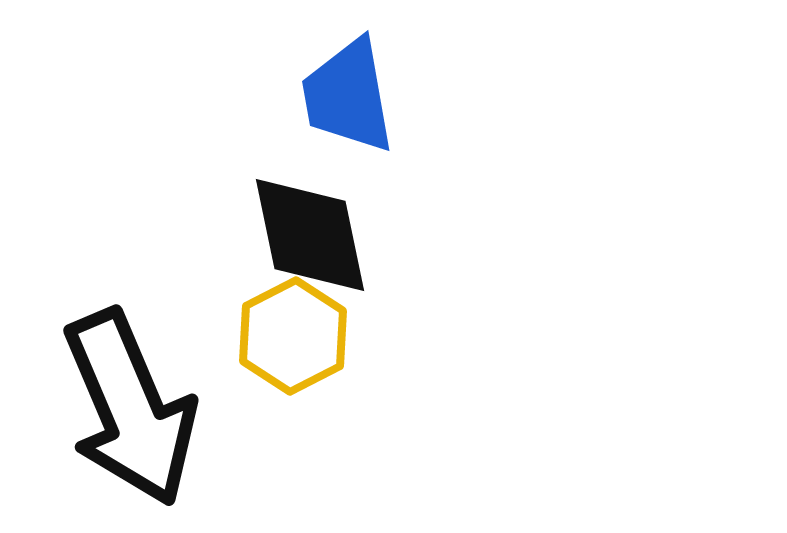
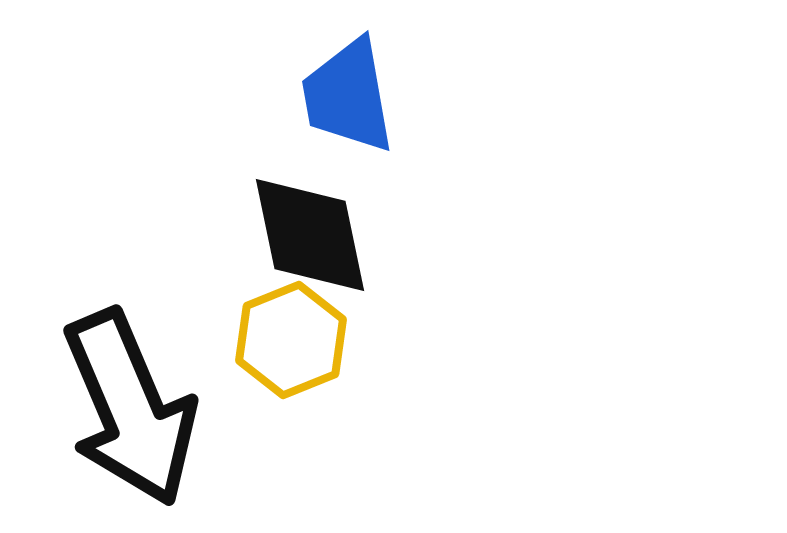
yellow hexagon: moved 2 px left, 4 px down; rotated 5 degrees clockwise
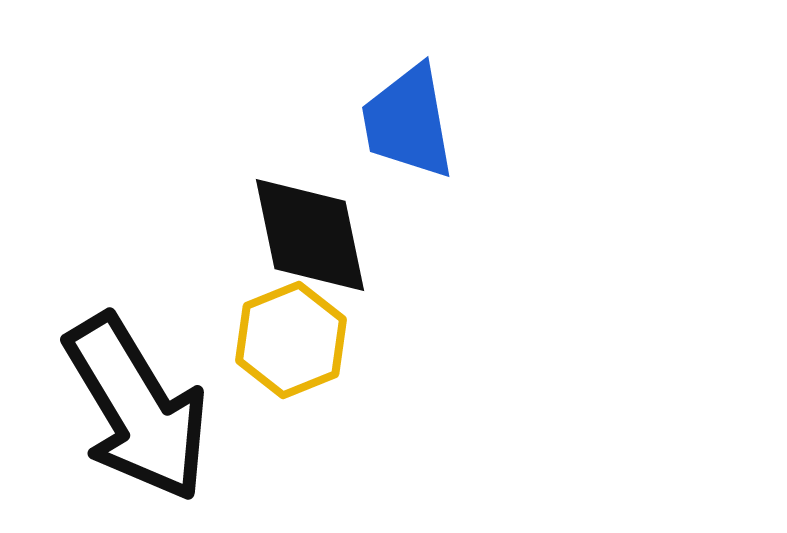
blue trapezoid: moved 60 px right, 26 px down
black arrow: moved 7 px right; rotated 8 degrees counterclockwise
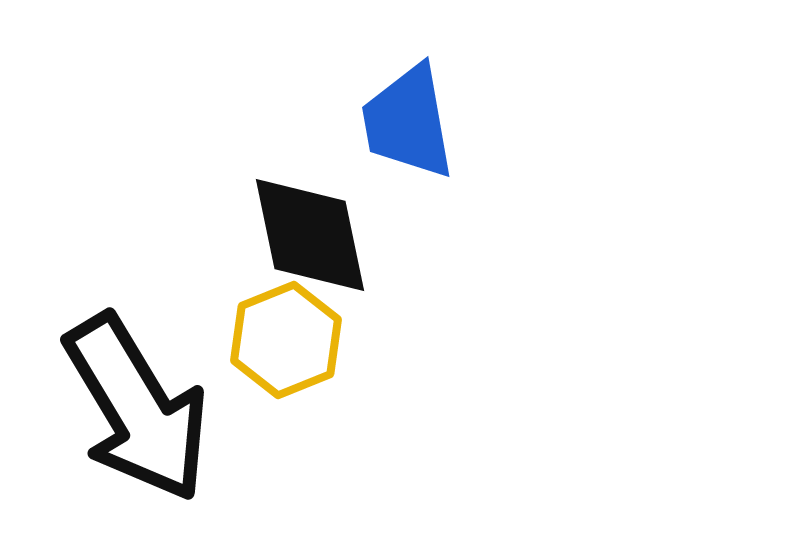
yellow hexagon: moved 5 px left
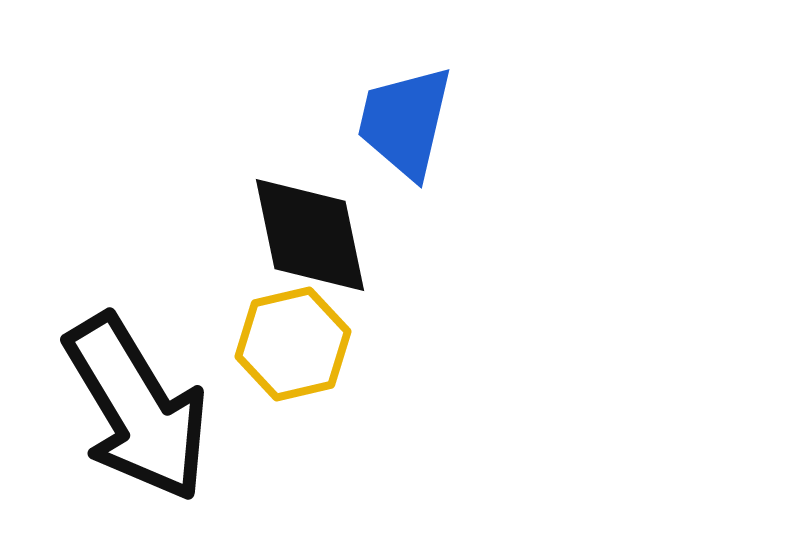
blue trapezoid: moved 3 px left; rotated 23 degrees clockwise
yellow hexagon: moved 7 px right, 4 px down; rotated 9 degrees clockwise
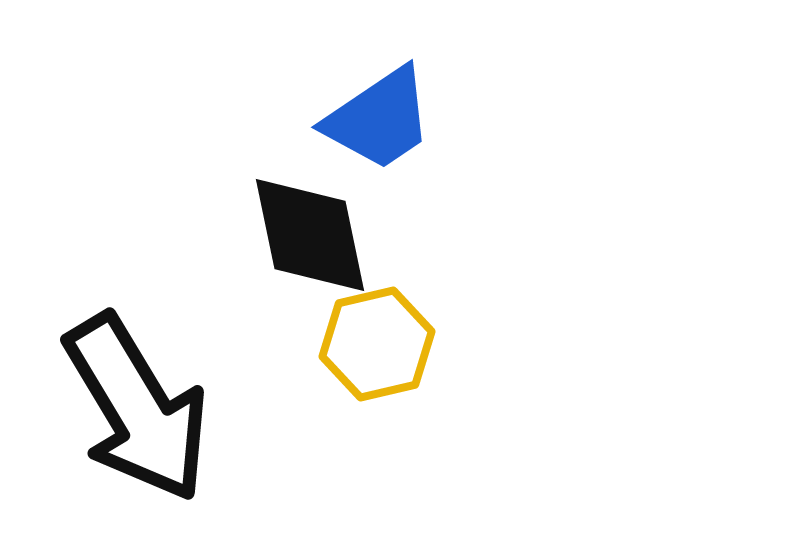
blue trapezoid: moved 26 px left, 3 px up; rotated 137 degrees counterclockwise
yellow hexagon: moved 84 px right
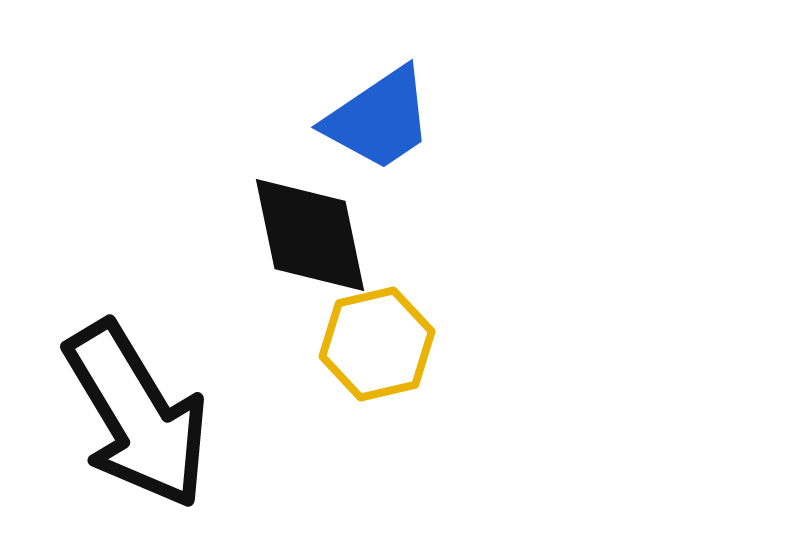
black arrow: moved 7 px down
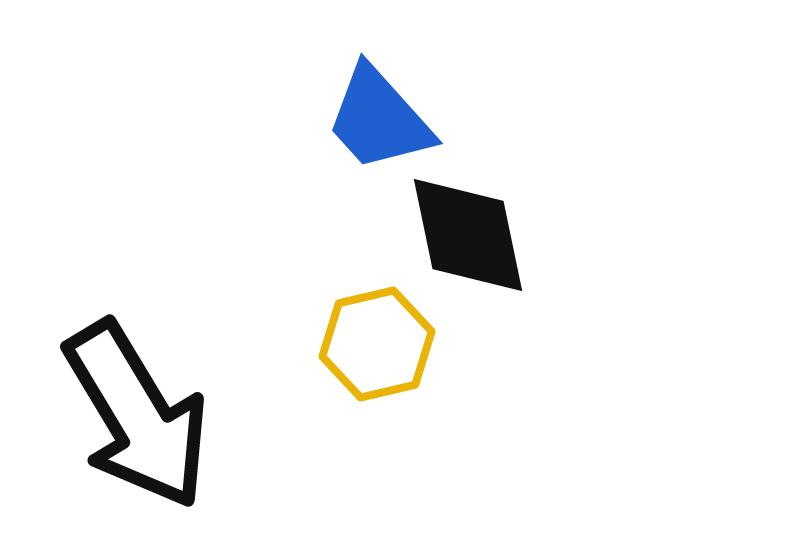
blue trapezoid: rotated 82 degrees clockwise
black diamond: moved 158 px right
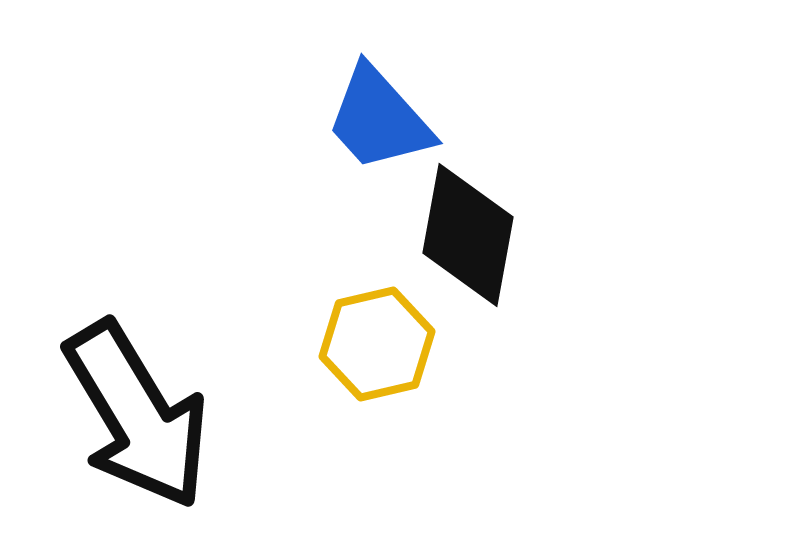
black diamond: rotated 22 degrees clockwise
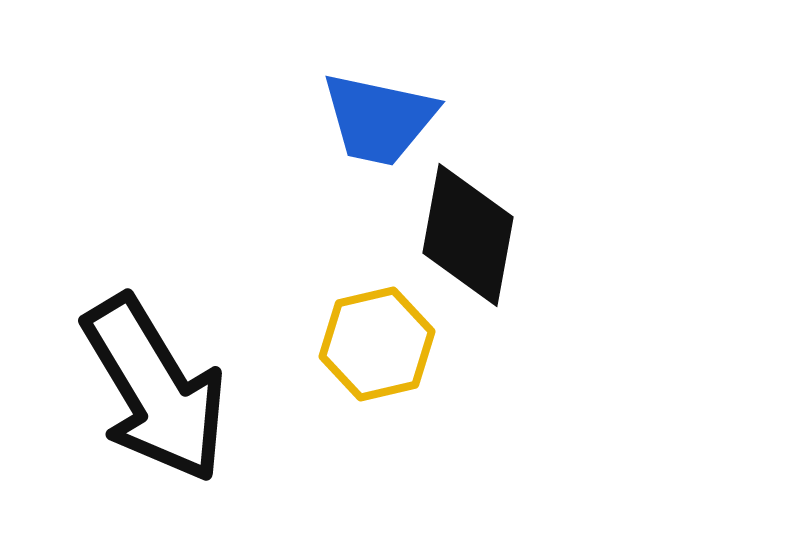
blue trapezoid: rotated 36 degrees counterclockwise
black arrow: moved 18 px right, 26 px up
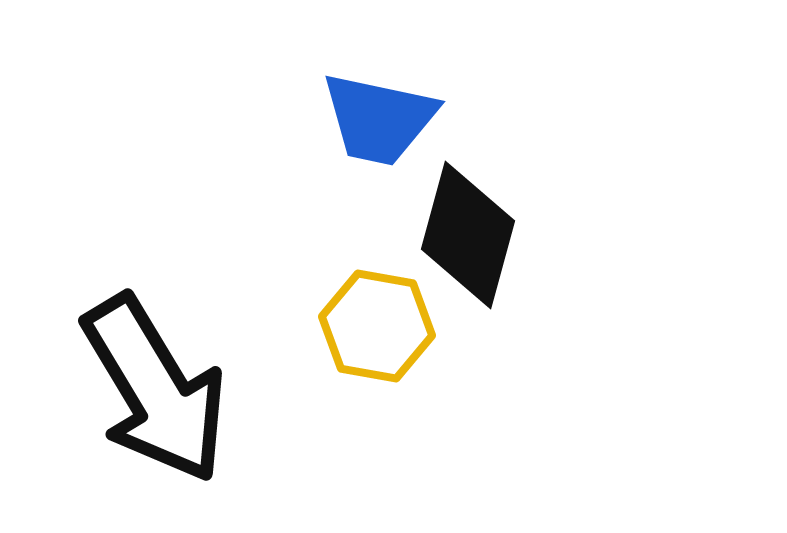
black diamond: rotated 5 degrees clockwise
yellow hexagon: moved 18 px up; rotated 23 degrees clockwise
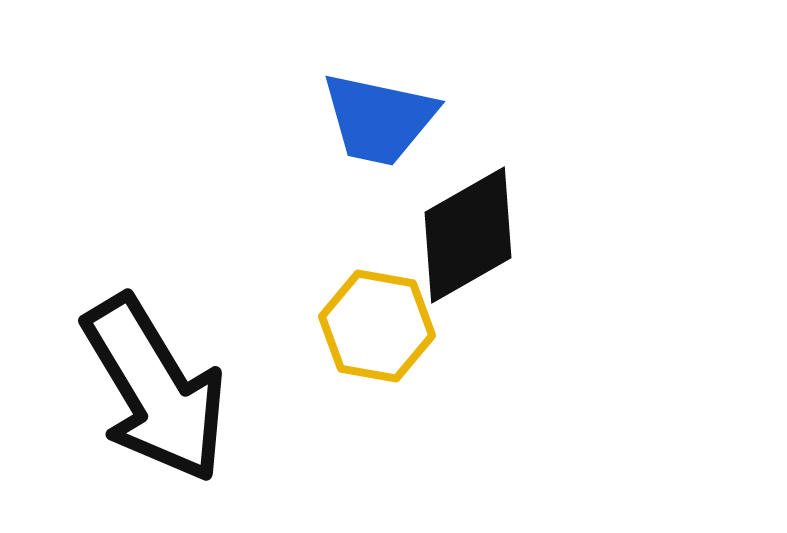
black diamond: rotated 45 degrees clockwise
